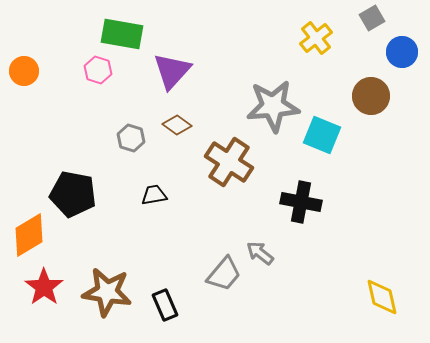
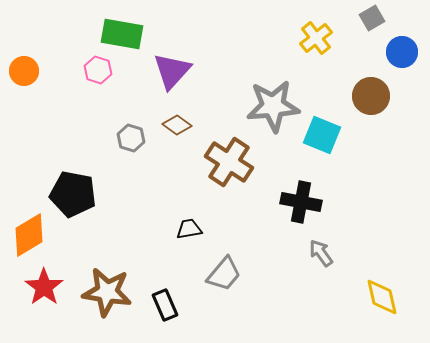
black trapezoid: moved 35 px right, 34 px down
gray arrow: moved 61 px right; rotated 16 degrees clockwise
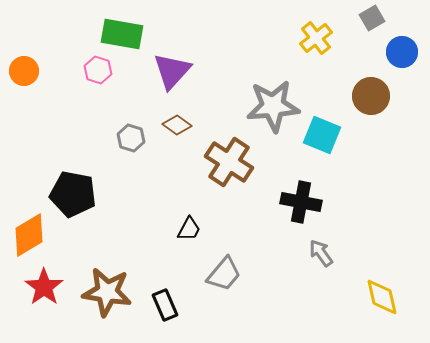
black trapezoid: rotated 128 degrees clockwise
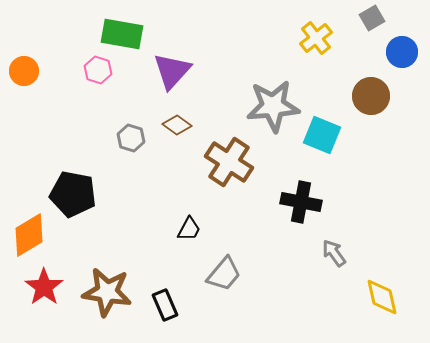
gray arrow: moved 13 px right
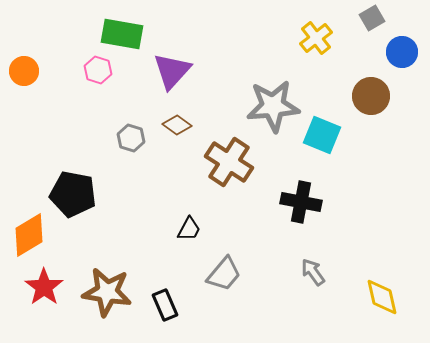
gray arrow: moved 21 px left, 19 px down
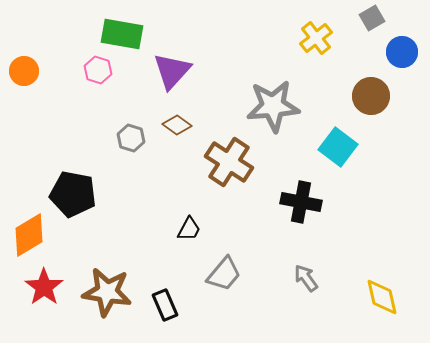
cyan square: moved 16 px right, 12 px down; rotated 15 degrees clockwise
gray arrow: moved 7 px left, 6 px down
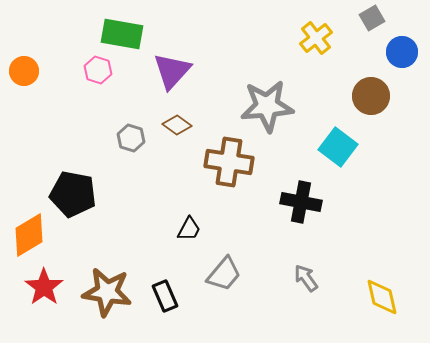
gray star: moved 6 px left
brown cross: rotated 24 degrees counterclockwise
black rectangle: moved 9 px up
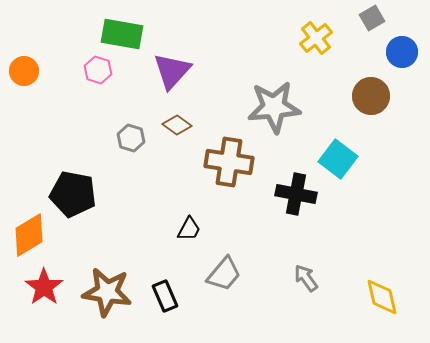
gray star: moved 7 px right, 1 px down
cyan square: moved 12 px down
black cross: moved 5 px left, 8 px up
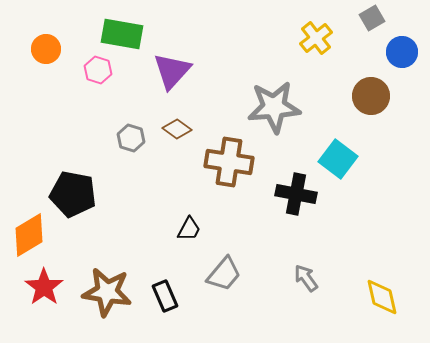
orange circle: moved 22 px right, 22 px up
brown diamond: moved 4 px down
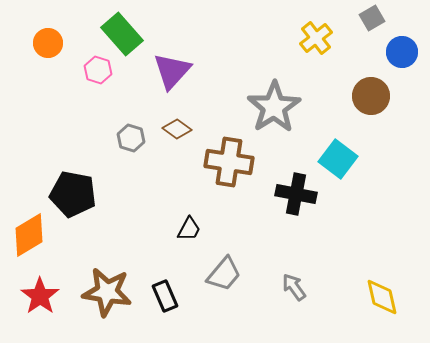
green rectangle: rotated 39 degrees clockwise
orange circle: moved 2 px right, 6 px up
gray star: rotated 28 degrees counterclockwise
gray arrow: moved 12 px left, 9 px down
red star: moved 4 px left, 9 px down
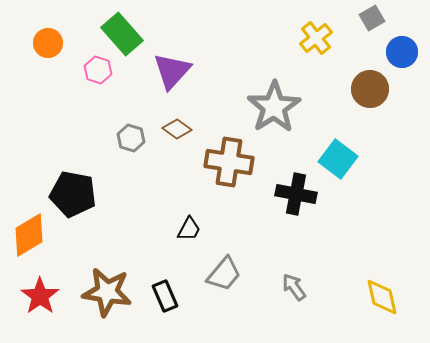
brown circle: moved 1 px left, 7 px up
